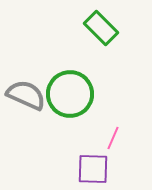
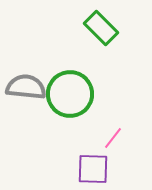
gray semicircle: moved 8 px up; rotated 18 degrees counterclockwise
pink line: rotated 15 degrees clockwise
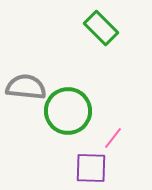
green circle: moved 2 px left, 17 px down
purple square: moved 2 px left, 1 px up
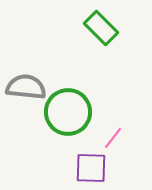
green circle: moved 1 px down
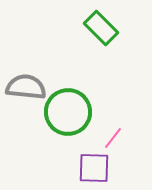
purple square: moved 3 px right
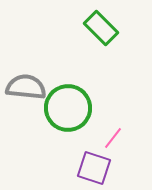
green circle: moved 4 px up
purple square: rotated 16 degrees clockwise
